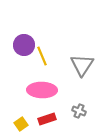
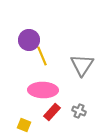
purple circle: moved 5 px right, 5 px up
pink ellipse: moved 1 px right
red rectangle: moved 5 px right, 7 px up; rotated 30 degrees counterclockwise
yellow square: moved 3 px right, 1 px down; rotated 32 degrees counterclockwise
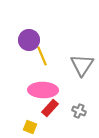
red rectangle: moved 2 px left, 4 px up
yellow square: moved 6 px right, 2 px down
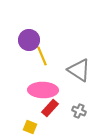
gray triangle: moved 3 px left, 5 px down; rotated 30 degrees counterclockwise
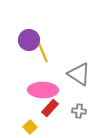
yellow line: moved 1 px right, 3 px up
gray triangle: moved 4 px down
gray cross: rotated 16 degrees counterclockwise
yellow square: rotated 24 degrees clockwise
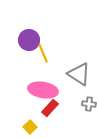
pink ellipse: rotated 8 degrees clockwise
gray cross: moved 10 px right, 7 px up
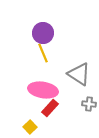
purple circle: moved 14 px right, 7 px up
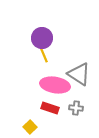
purple circle: moved 1 px left, 5 px down
pink ellipse: moved 12 px right, 5 px up
gray cross: moved 13 px left, 4 px down
red rectangle: rotated 66 degrees clockwise
